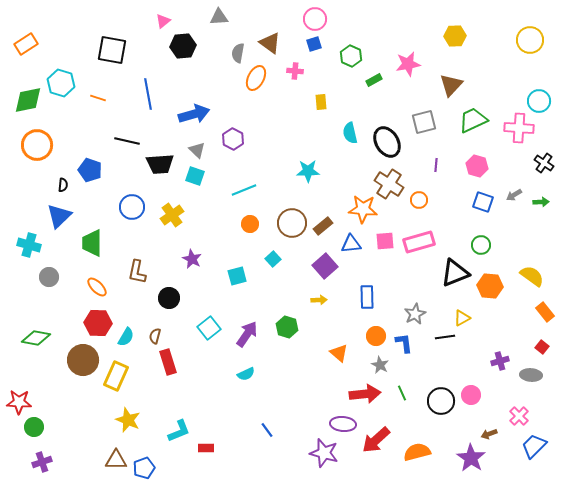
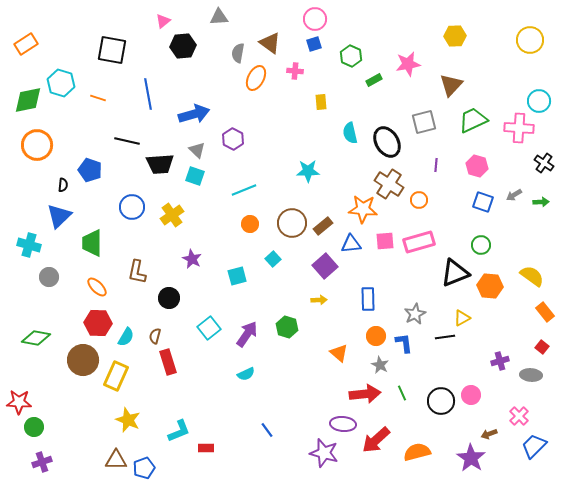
blue rectangle at (367, 297): moved 1 px right, 2 px down
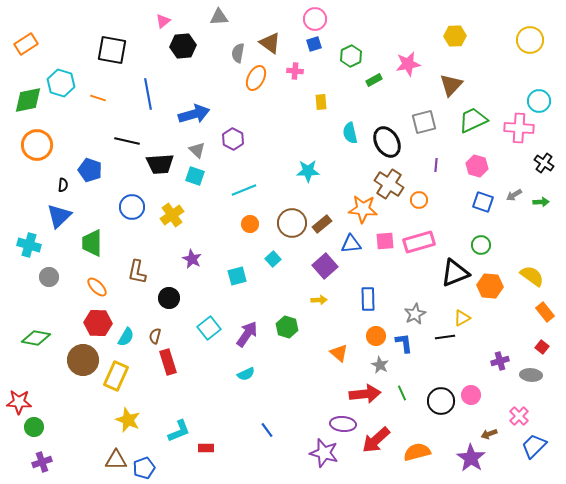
green hexagon at (351, 56): rotated 10 degrees clockwise
brown rectangle at (323, 226): moved 1 px left, 2 px up
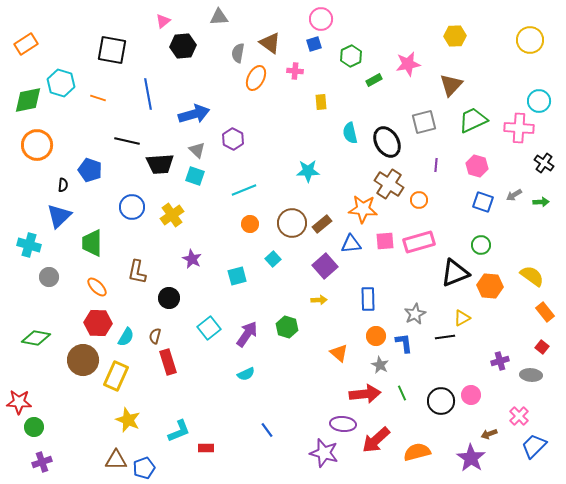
pink circle at (315, 19): moved 6 px right
